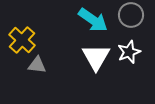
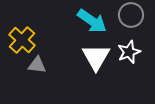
cyan arrow: moved 1 px left, 1 px down
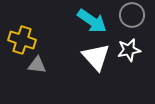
gray circle: moved 1 px right
yellow cross: rotated 24 degrees counterclockwise
white star: moved 2 px up; rotated 10 degrees clockwise
white triangle: rotated 12 degrees counterclockwise
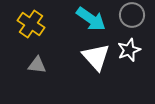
cyan arrow: moved 1 px left, 2 px up
yellow cross: moved 9 px right, 16 px up; rotated 16 degrees clockwise
white star: rotated 10 degrees counterclockwise
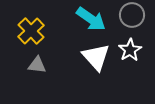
yellow cross: moved 7 px down; rotated 12 degrees clockwise
white star: moved 1 px right; rotated 10 degrees counterclockwise
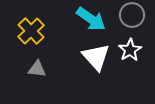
gray triangle: moved 4 px down
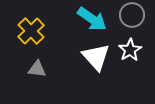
cyan arrow: moved 1 px right
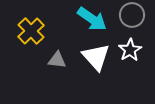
gray triangle: moved 20 px right, 9 px up
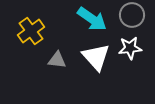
yellow cross: rotated 8 degrees clockwise
white star: moved 2 px up; rotated 25 degrees clockwise
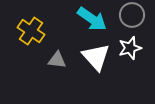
yellow cross: rotated 20 degrees counterclockwise
white star: rotated 10 degrees counterclockwise
